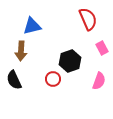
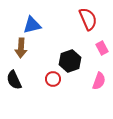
blue triangle: moved 1 px up
brown arrow: moved 3 px up
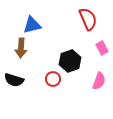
black semicircle: rotated 48 degrees counterclockwise
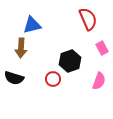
black semicircle: moved 2 px up
